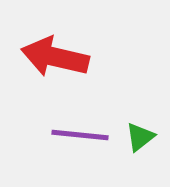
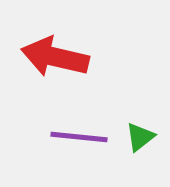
purple line: moved 1 px left, 2 px down
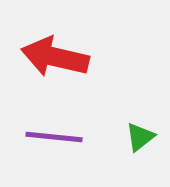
purple line: moved 25 px left
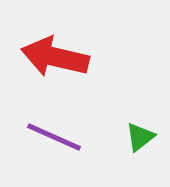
purple line: rotated 18 degrees clockwise
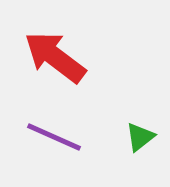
red arrow: rotated 24 degrees clockwise
